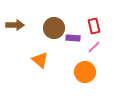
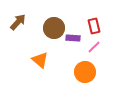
brown arrow: moved 3 px right, 3 px up; rotated 48 degrees counterclockwise
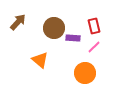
orange circle: moved 1 px down
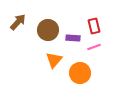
brown circle: moved 6 px left, 2 px down
pink line: rotated 24 degrees clockwise
orange triangle: moved 14 px right; rotated 30 degrees clockwise
orange circle: moved 5 px left
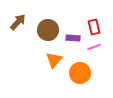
red rectangle: moved 1 px down
